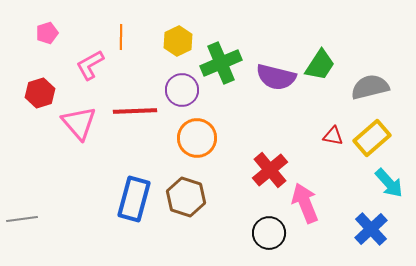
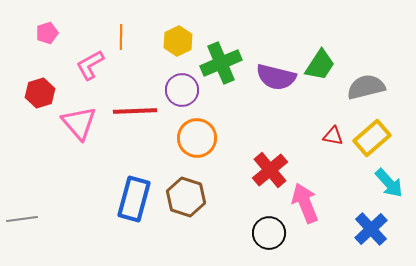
gray semicircle: moved 4 px left
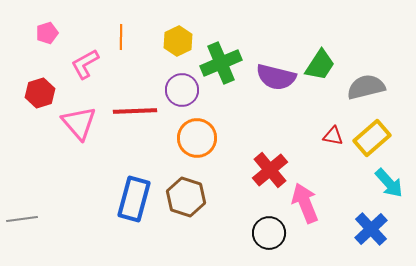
pink L-shape: moved 5 px left, 1 px up
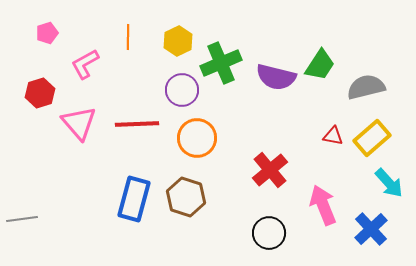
orange line: moved 7 px right
red line: moved 2 px right, 13 px down
pink arrow: moved 18 px right, 2 px down
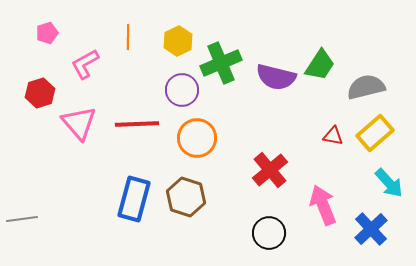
yellow rectangle: moved 3 px right, 5 px up
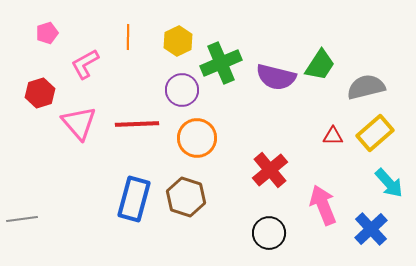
red triangle: rotated 10 degrees counterclockwise
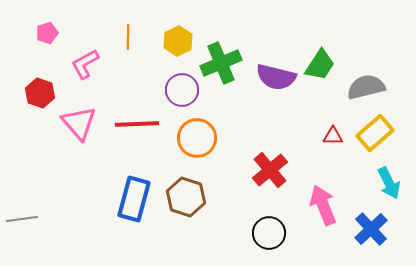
red hexagon: rotated 24 degrees counterclockwise
cyan arrow: rotated 16 degrees clockwise
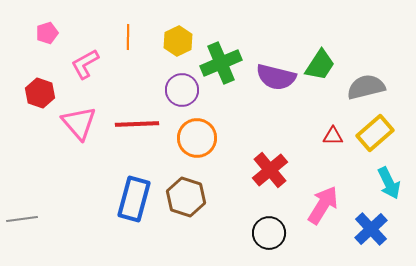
pink arrow: rotated 54 degrees clockwise
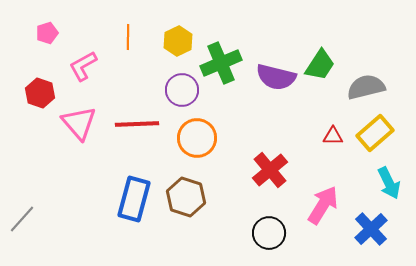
pink L-shape: moved 2 px left, 2 px down
gray line: rotated 40 degrees counterclockwise
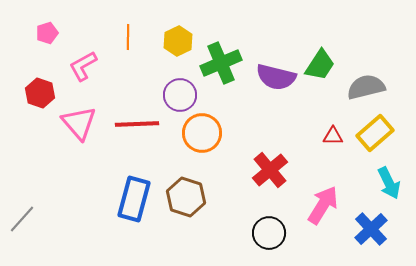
purple circle: moved 2 px left, 5 px down
orange circle: moved 5 px right, 5 px up
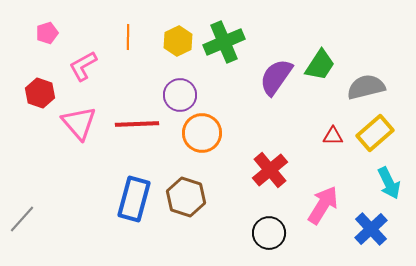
green cross: moved 3 px right, 21 px up
purple semicircle: rotated 111 degrees clockwise
